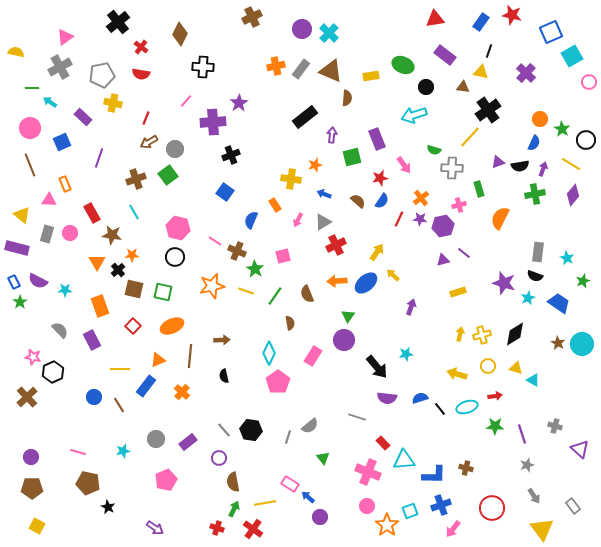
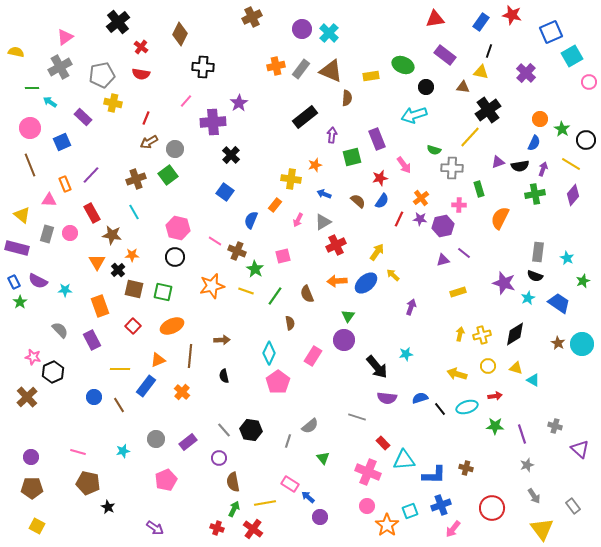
black cross at (231, 155): rotated 24 degrees counterclockwise
purple line at (99, 158): moved 8 px left, 17 px down; rotated 24 degrees clockwise
orange rectangle at (275, 205): rotated 72 degrees clockwise
pink cross at (459, 205): rotated 16 degrees clockwise
gray line at (288, 437): moved 4 px down
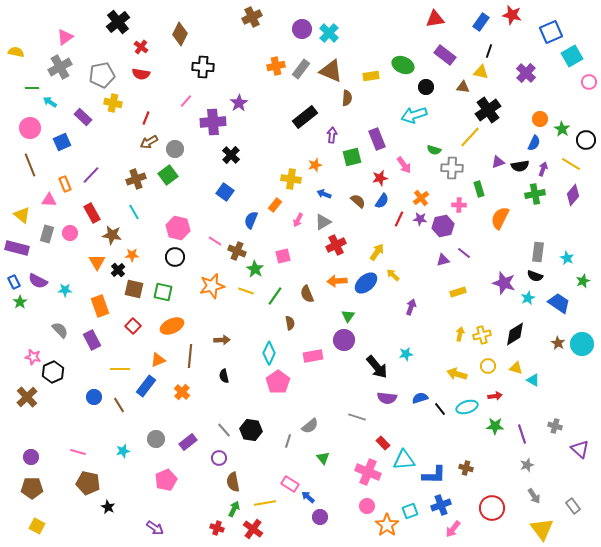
pink rectangle at (313, 356): rotated 48 degrees clockwise
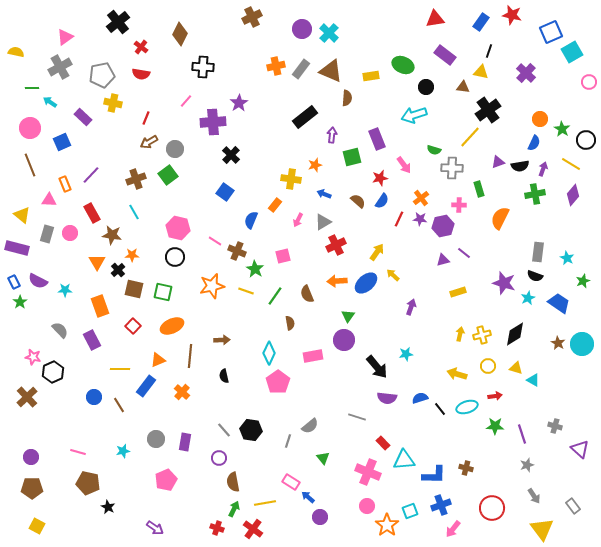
cyan square at (572, 56): moved 4 px up
purple rectangle at (188, 442): moved 3 px left; rotated 42 degrees counterclockwise
pink rectangle at (290, 484): moved 1 px right, 2 px up
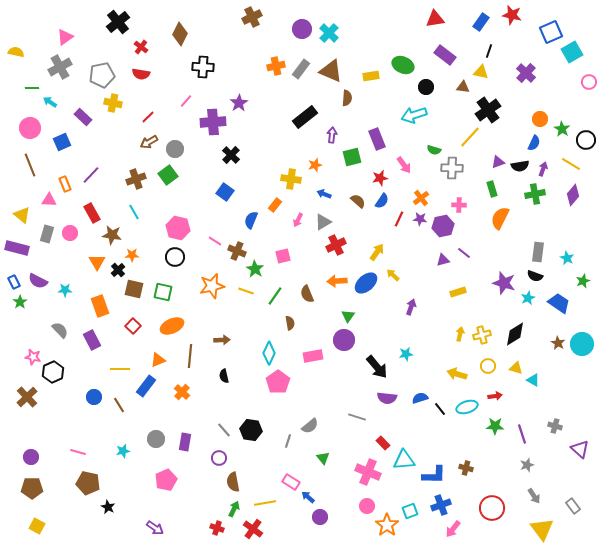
red line at (146, 118): moved 2 px right, 1 px up; rotated 24 degrees clockwise
green rectangle at (479, 189): moved 13 px right
